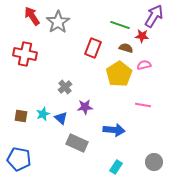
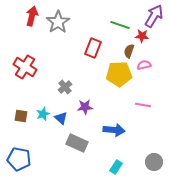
red arrow: rotated 48 degrees clockwise
brown semicircle: moved 3 px right, 3 px down; rotated 88 degrees counterclockwise
red cross: moved 13 px down; rotated 20 degrees clockwise
yellow pentagon: rotated 30 degrees clockwise
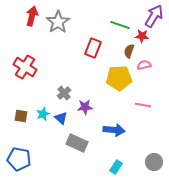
yellow pentagon: moved 4 px down
gray cross: moved 1 px left, 6 px down
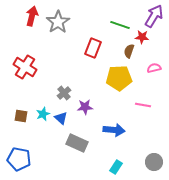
red star: moved 1 px down
pink semicircle: moved 10 px right, 3 px down
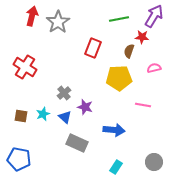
green line: moved 1 px left, 6 px up; rotated 30 degrees counterclockwise
purple star: rotated 21 degrees clockwise
blue triangle: moved 4 px right, 1 px up
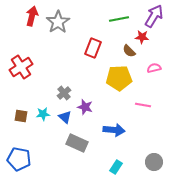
brown semicircle: rotated 64 degrees counterclockwise
red cross: moved 4 px left; rotated 25 degrees clockwise
cyan star: rotated 16 degrees clockwise
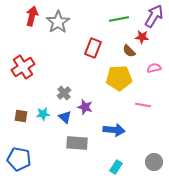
red cross: moved 2 px right
gray rectangle: rotated 20 degrees counterclockwise
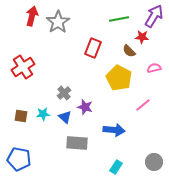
yellow pentagon: rotated 30 degrees clockwise
pink line: rotated 49 degrees counterclockwise
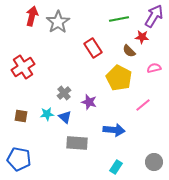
red rectangle: rotated 54 degrees counterclockwise
purple star: moved 4 px right, 5 px up
cyan star: moved 4 px right
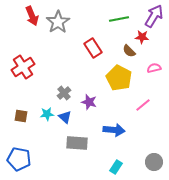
red arrow: rotated 144 degrees clockwise
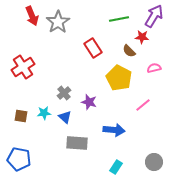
cyan star: moved 3 px left, 1 px up
